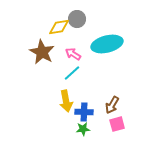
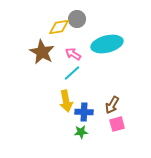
green star: moved 2 px left, 3 px down
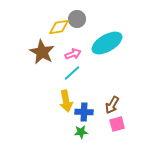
cyan ellipse: moved 1 px up; rotated 16 degrees counterclockwise
pink arrow: rotated 126 degrees clockwise
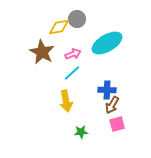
blue cross: moved 23 px right, 22 px up
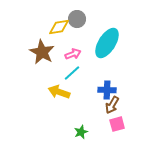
cyan ellipse: rotated 28 degrees counterclockwise
yellow arrow: moved 7 px left, 9 px up; rotated 120 degrees clockwise
green star: rotated 16 degrees counterclockwise
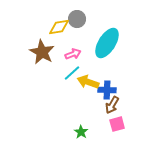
yellow arrow: moved 29 px right, 10 px up
green star: rotated 16 degrees counterclockwise
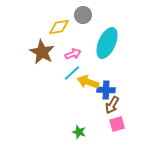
gray circle: moved 6 px right, 4 px up
cyan ellipse: rotated 8 degrees counterclockwise
blue cross: moved 1 px left
green star: moved 2 px left; rotated 16 degrees counterclockwise
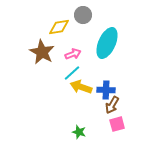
yellow arrow: moved 7 px left, 5 px down
